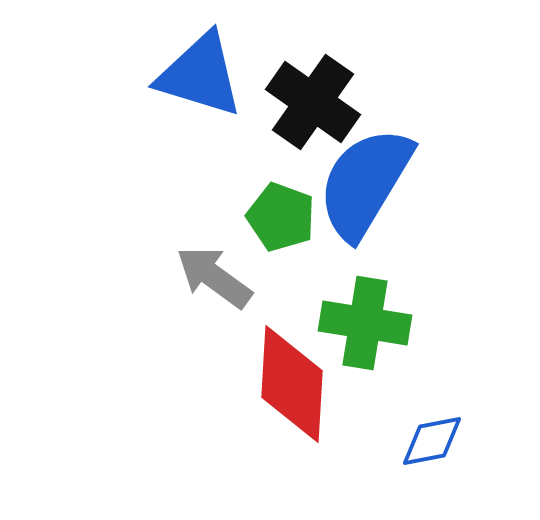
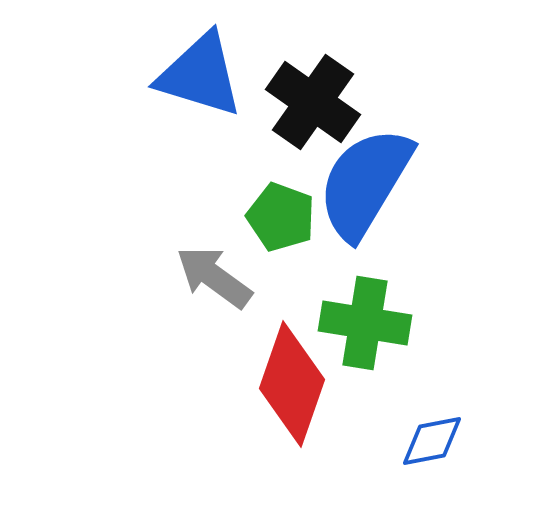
red diamond: rotated 16 degrees clockwise
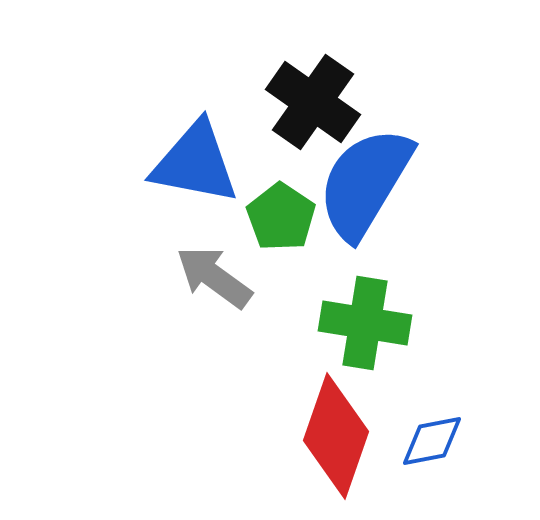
blue triangle: moved 5 px left, 88 px down; rotated 6 degrees counterclockwise
green pentagon: rotated 14 degrees clockwise
red diamond: moved 44 px right, 52 px down
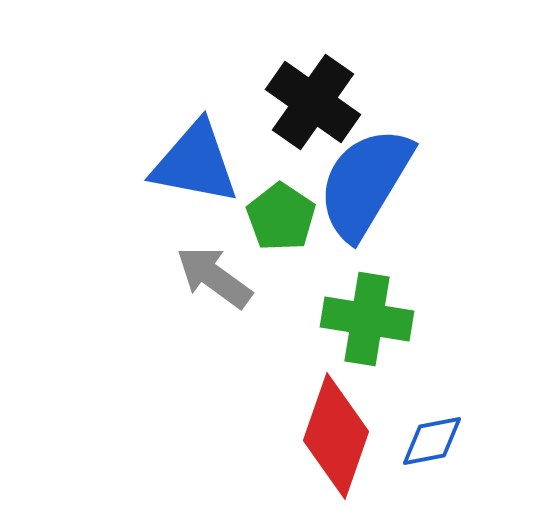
green cross: moved 2 px right, 4 px up
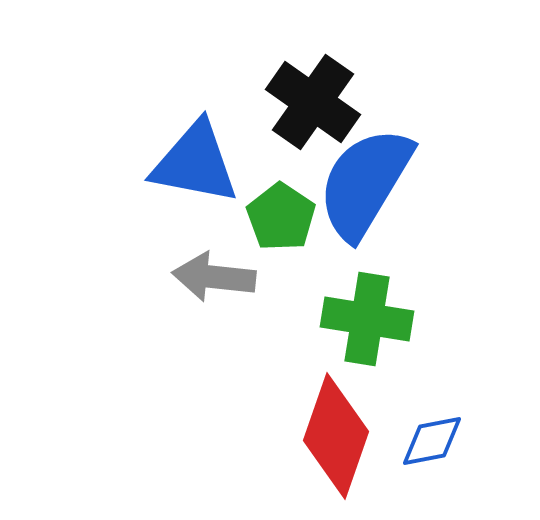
gray arrow: rotated 30 degrees counterclockwise
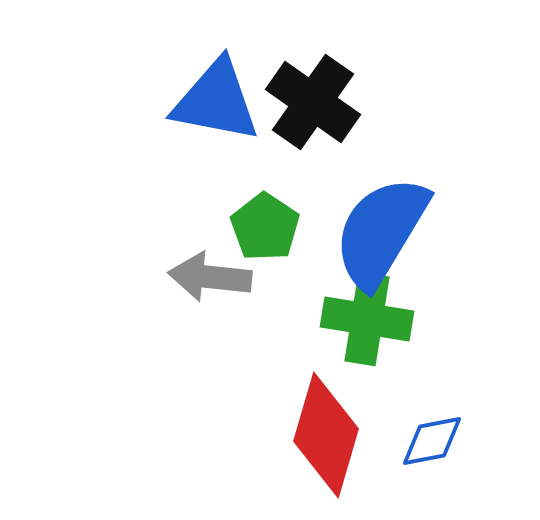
blue triangle: moved 21 px right, 62 px up
blue semicircle: moved 16 px right, 49 px down
green pentagon: moved 16 px left, 10 px down
gray arrow: moved 4 px left
red diamond: moved 10 px left, 1 px up; rotated 3 degrees counterclockwise
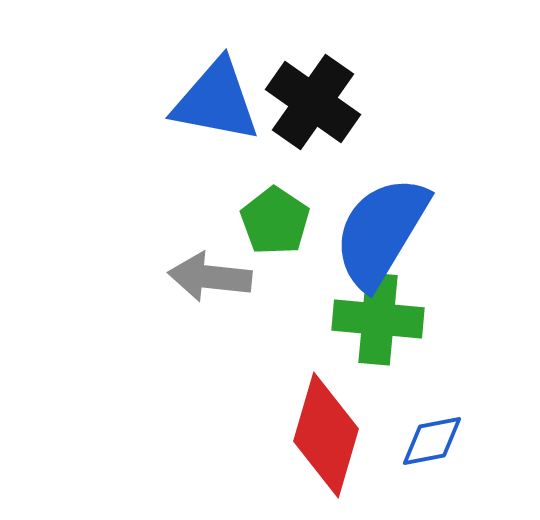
green pentagon: moved 10 px right, 6 px up
green cross: moved 11 px right; rotated 4 degrees counterclockwise
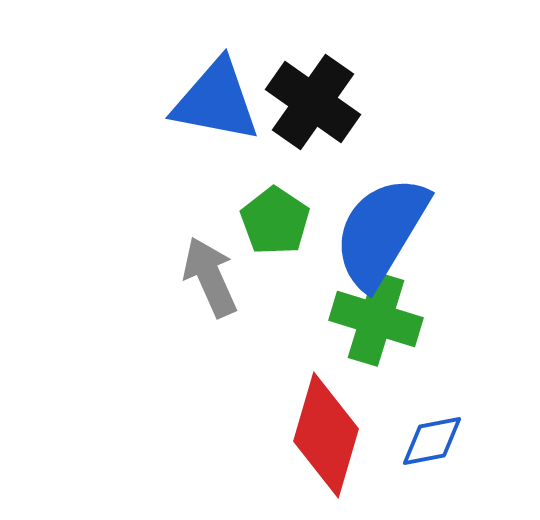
gray arrow: rotated 60 degrees clockwise
green cross: moved 2 px left; rotated 12 degrees clockwise
